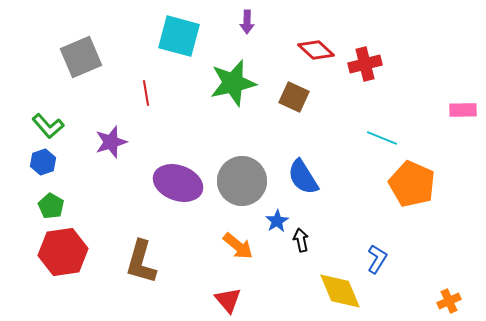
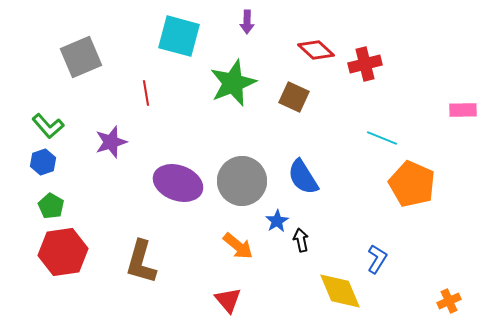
green star: rotated 9 degrees counterclockwise
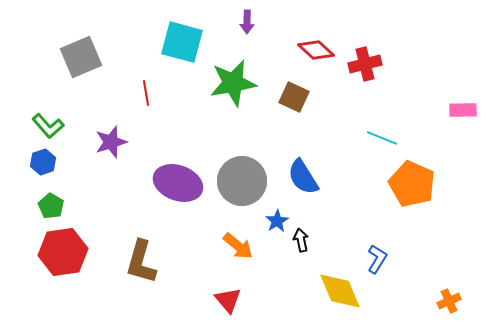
cyan square: moved 3 px right, 6 px down
green star: rotated 12 degrees clockwise
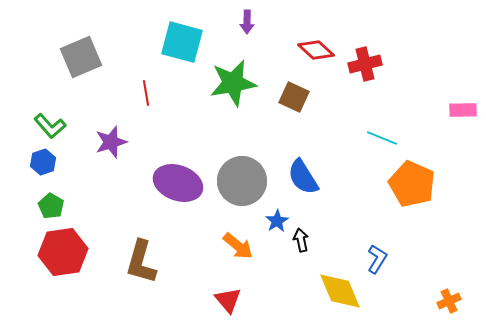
green L-shape: moved 2 px right
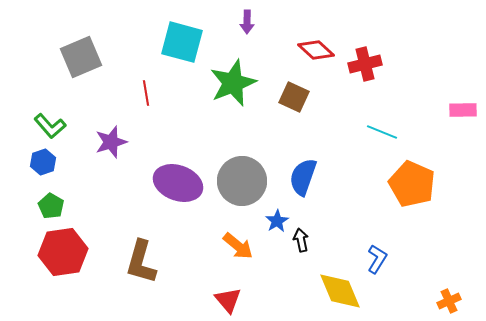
green star: rotated 12 degrees counterclockwise
cyan line: moved 6 px up
blue semicircle: rotated 51 degrees clockwise
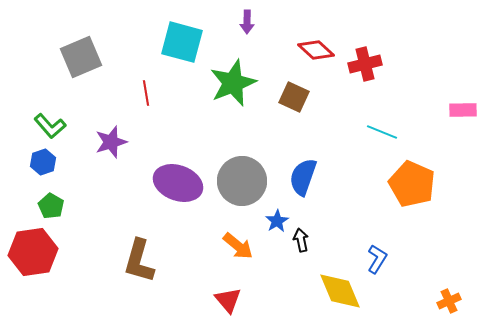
red hexagon: moved 30 px left
brown L-shape: moved 2 px left, 1 px up
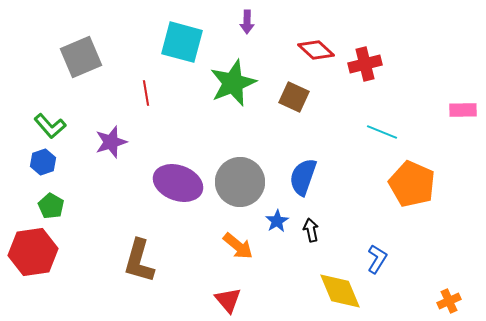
gray circle: moved 2 px left, 1 px down
black arrow: moved 10 px right, 10 px up
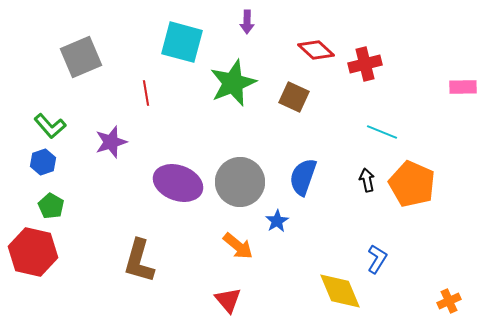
pink rectangle: moved 23 px up
black arrow: moved 56 px right, 50 px up
red hexagon: rotated 21 degrees clockwise
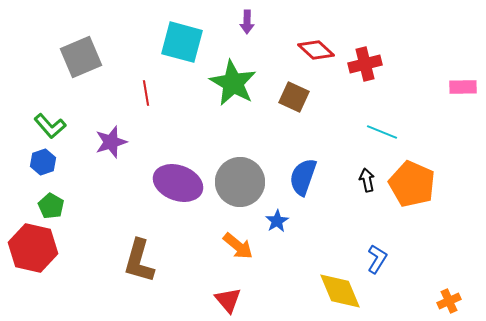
green star: rotated 21 degrees counterclockwise
red hexagon: moved 4 px up
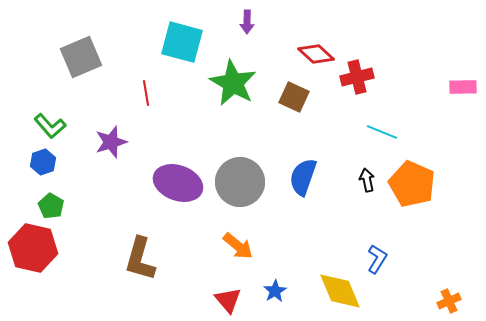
red diamond: moved 4 px down
red cross: moved 8 px left, 13 px down
blue star: moved 2 px left, 70 px down
brown L-shape: moved 1 px right, 2 px up
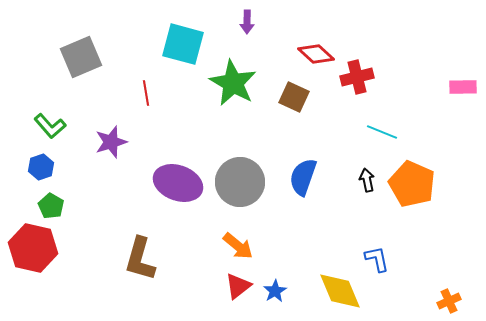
cyan square: moved 1 px right, 2 px down
blue hexagon: moved 2 px left, 5 px down
blue L-shape: rotated 44 degrees counterclockwise
red triangle: moved 10 px right, 14 px up; rotated 32 degrees clockwise
